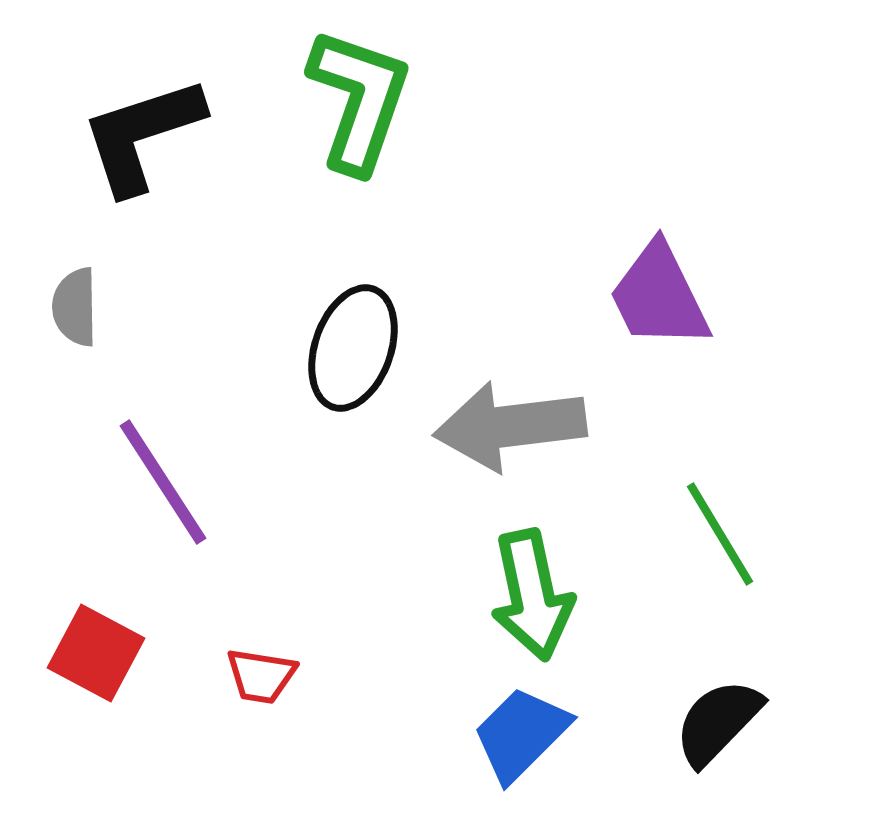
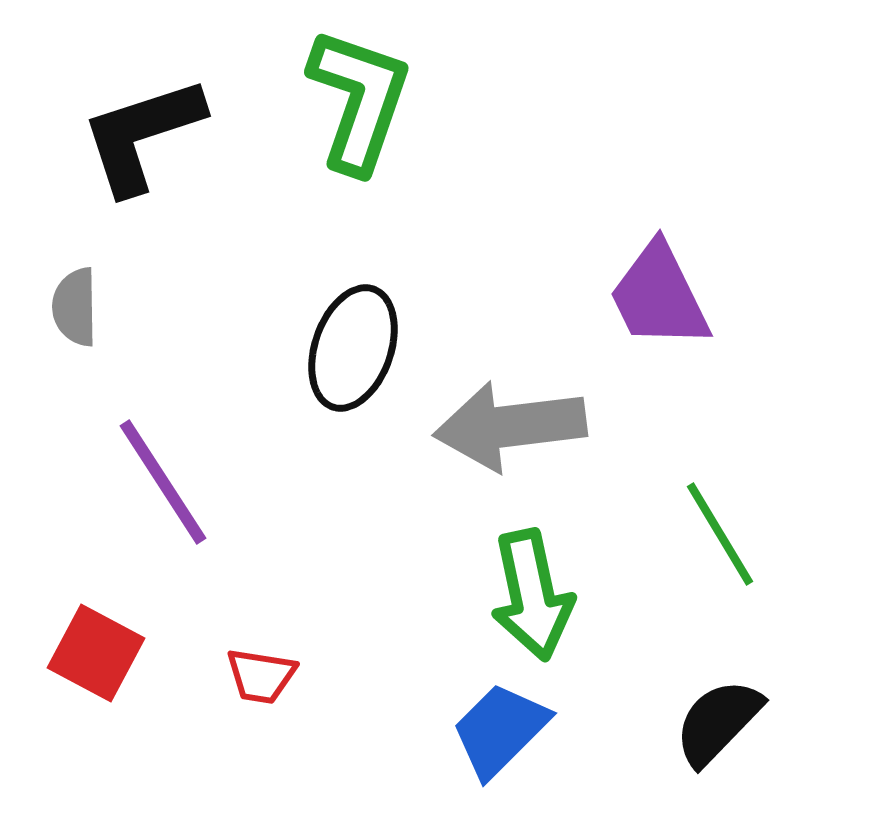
blue trapezoid: moved 21 px left, 4 px up
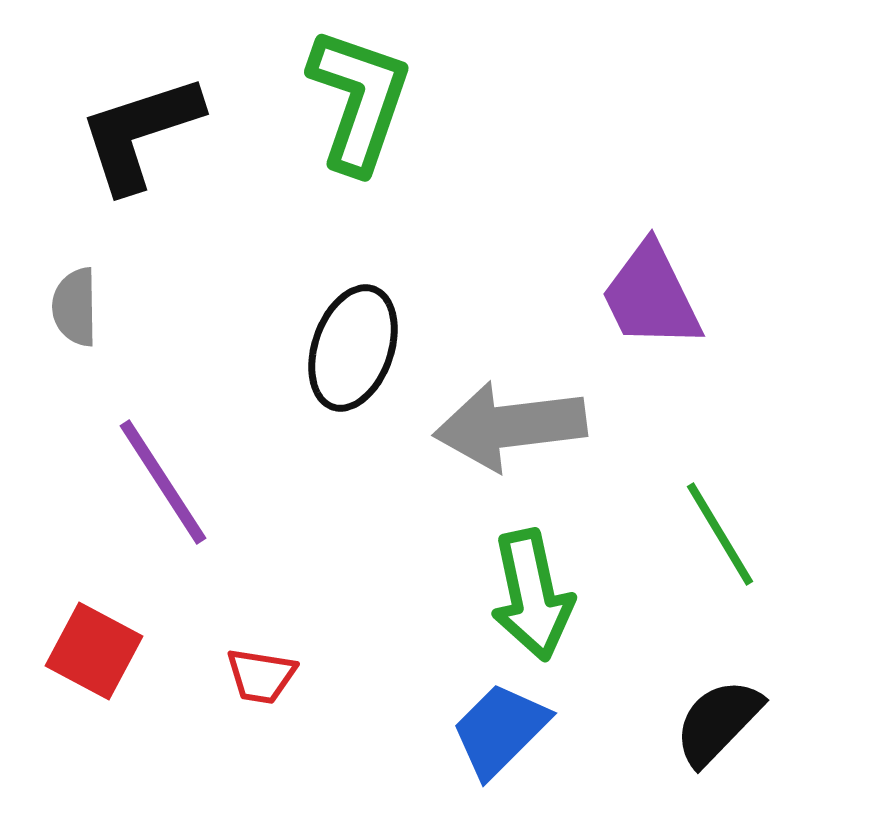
black L-shape: moved 2 px left, 2 px up
purple trapezoid: moved 8 px left
red square: moved 2 px left, 2 px up
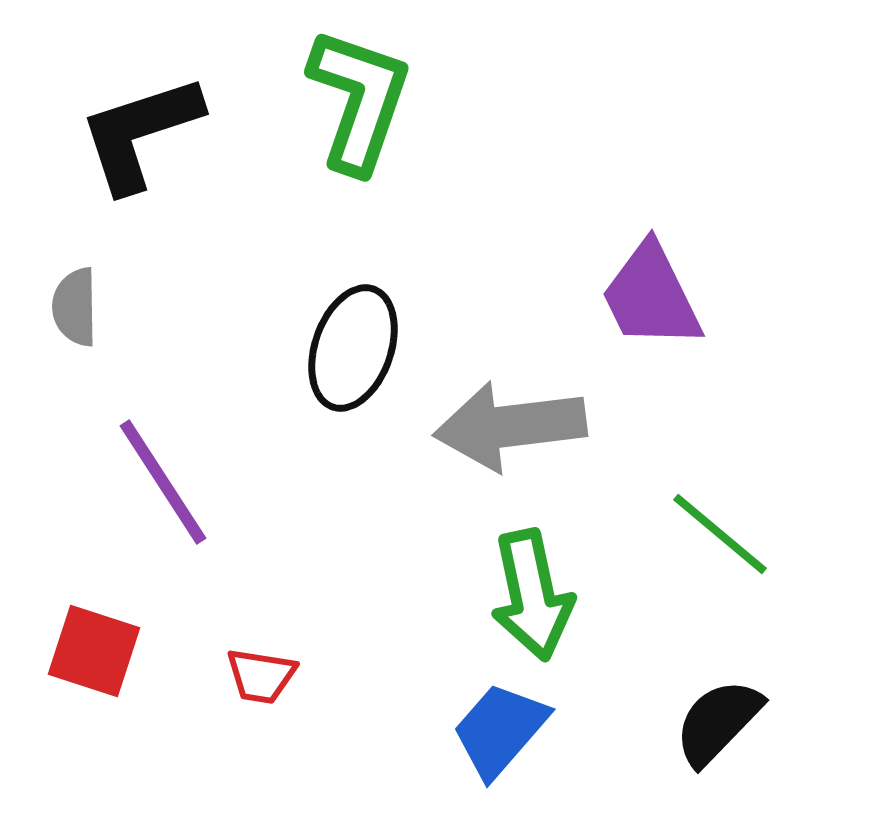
green line: rotated 19 degrees counterclockwise
red square: rotated 10 degrees counterclockwise
blue trapezoid: rotated 4 degrees counterclockwise
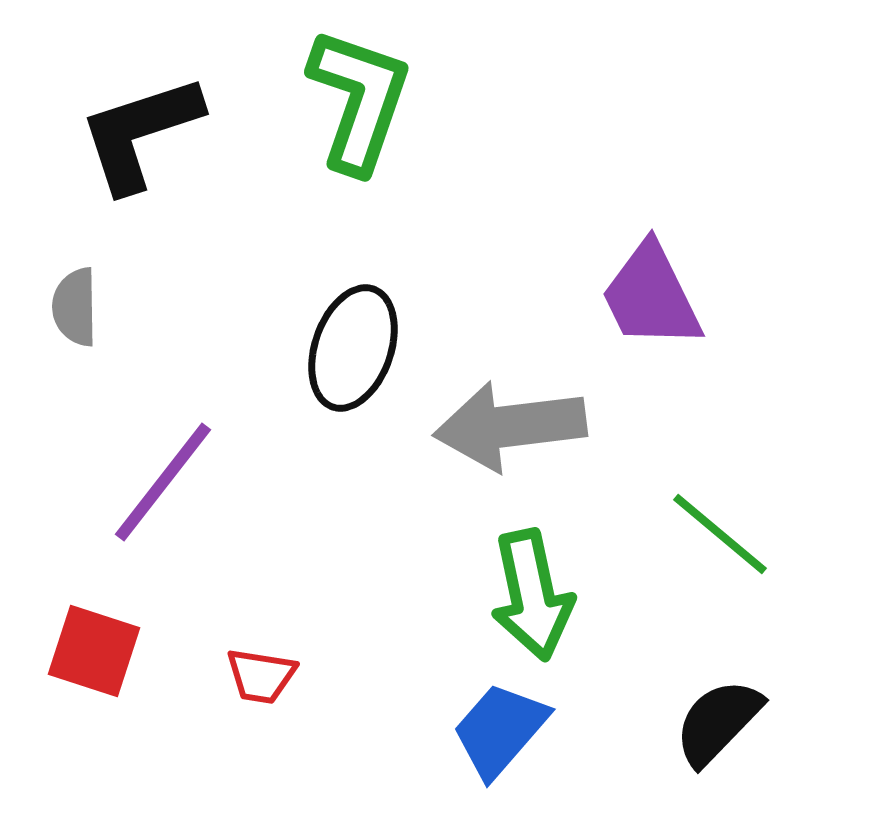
purple line: rotated 71 degrees clockwise
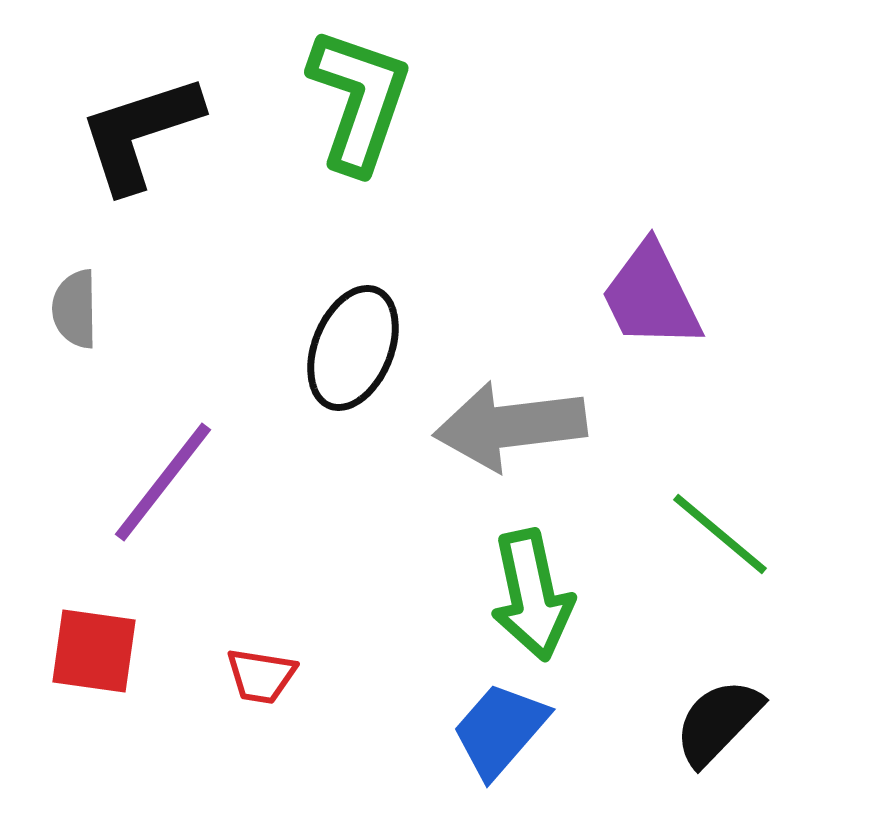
gray semicircle: moved 2 px down
black ellipse: rotated 3 degrees clockwise
red square: rotated 10 degrees counterclockwise
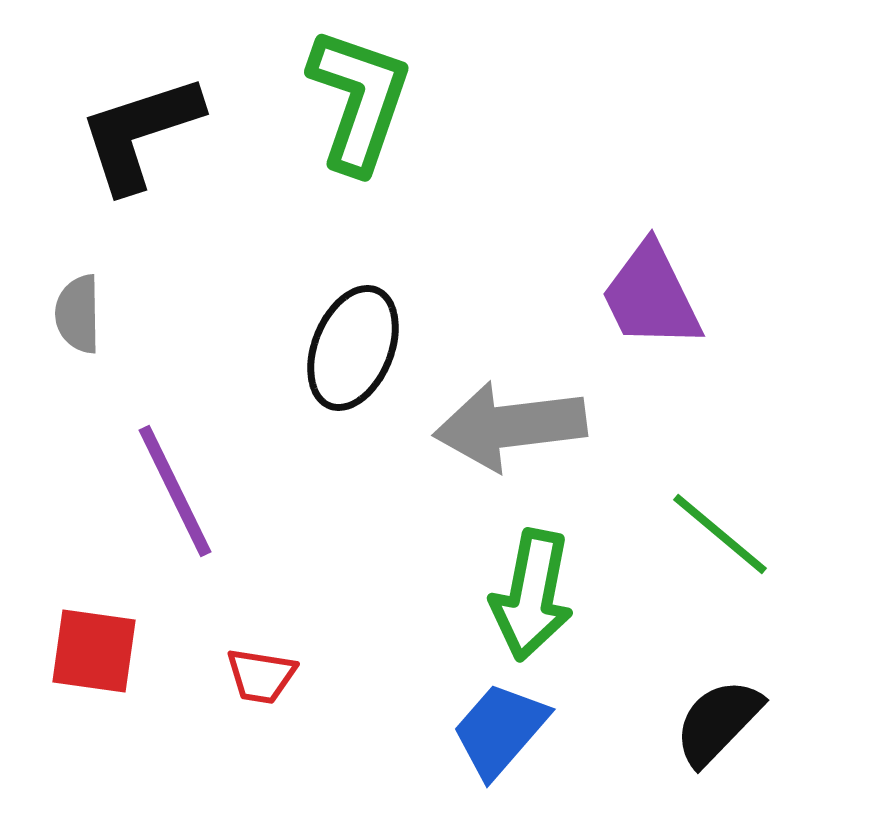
gray semicircle: moved 3 px right, 5 px down
purple line: moved 12 px right, 9 px down; rotated 64 degrees counterclockwise
green arrow: rotated 23 degrees clockwise
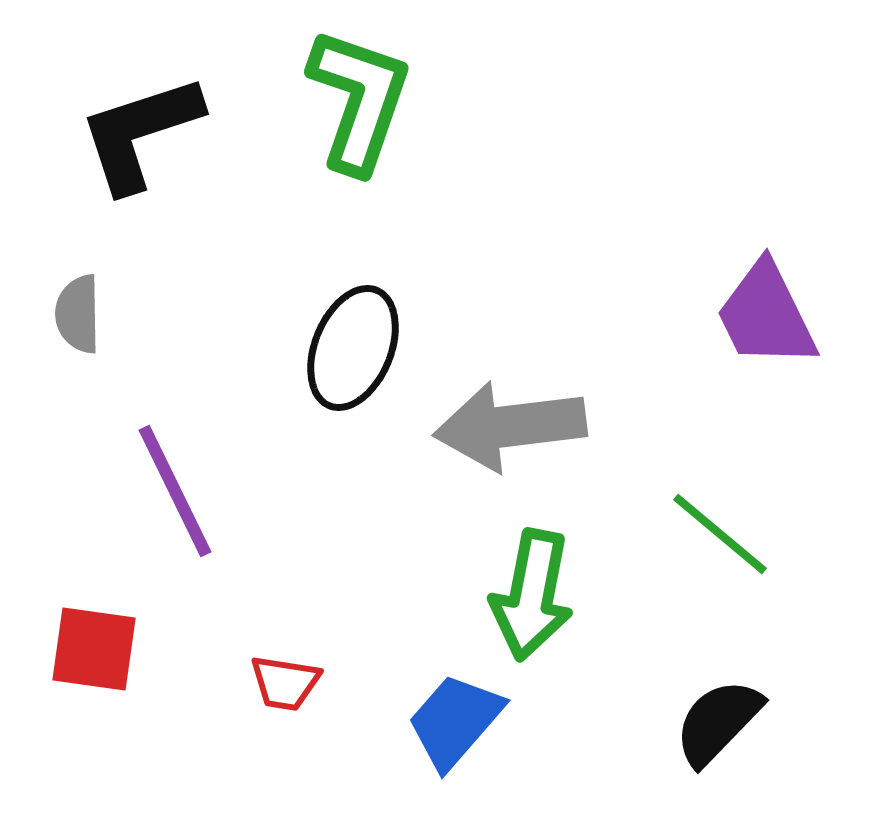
purple trapezoid: moved 115 px right, 19 px down
red square: moved 2 px up
red trapezoid: moved 24 px right, 7 px down
blue trapezoid: moved 45 px left, 9 px up
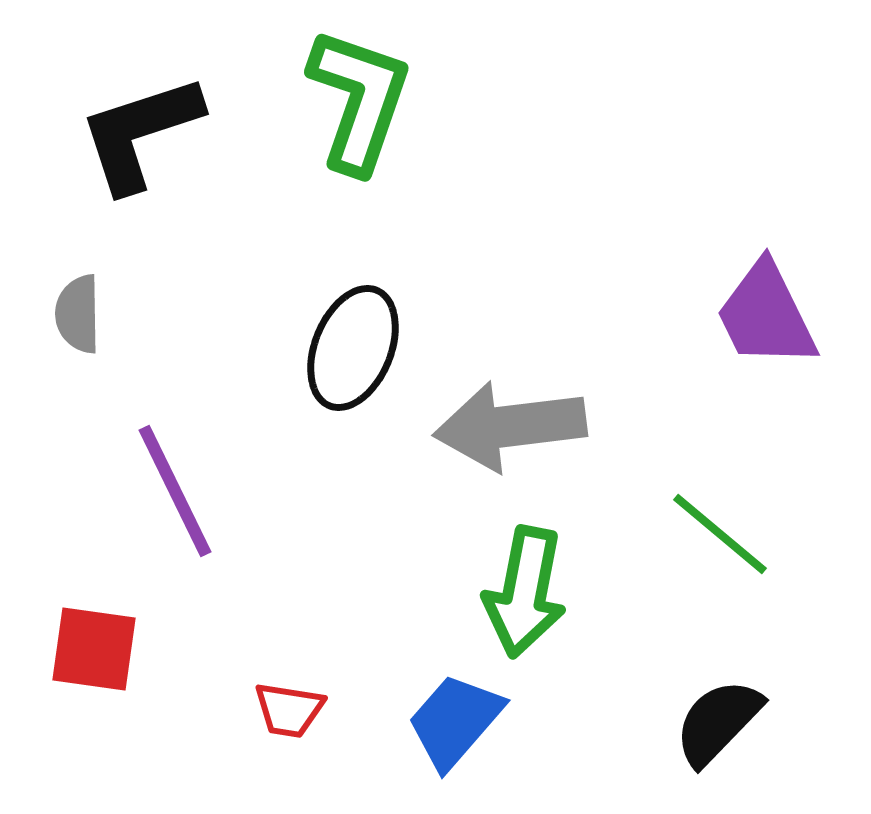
green arrow: moved 7 px left, 3 px up
red trapezoid: moved 4 px right, 27 px down
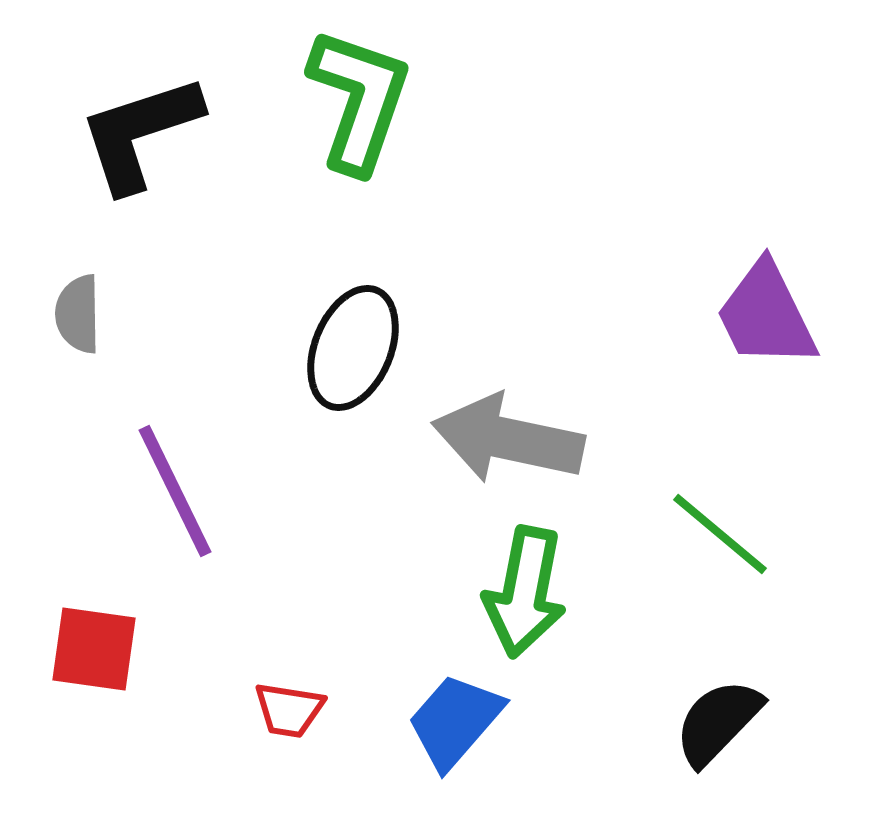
gray arrow: moved 2 px left, 13 px down; rotated 19 degrees clockwise
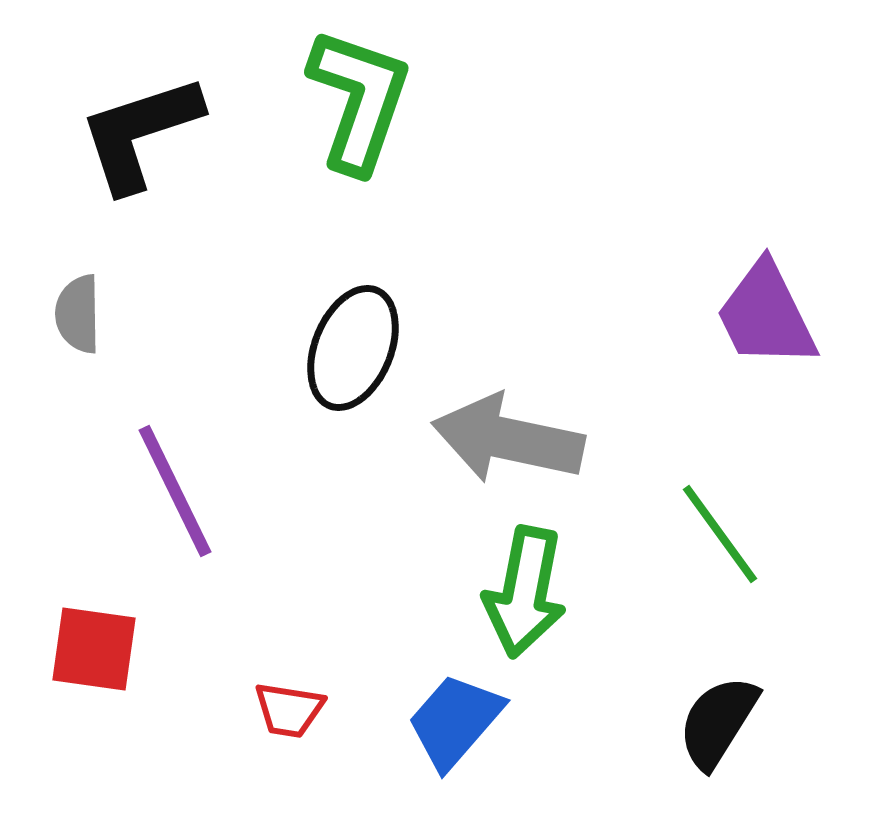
green line: rotated 14 degrees clockwise
black semicircle: rotated 12 degrees counterclockwise
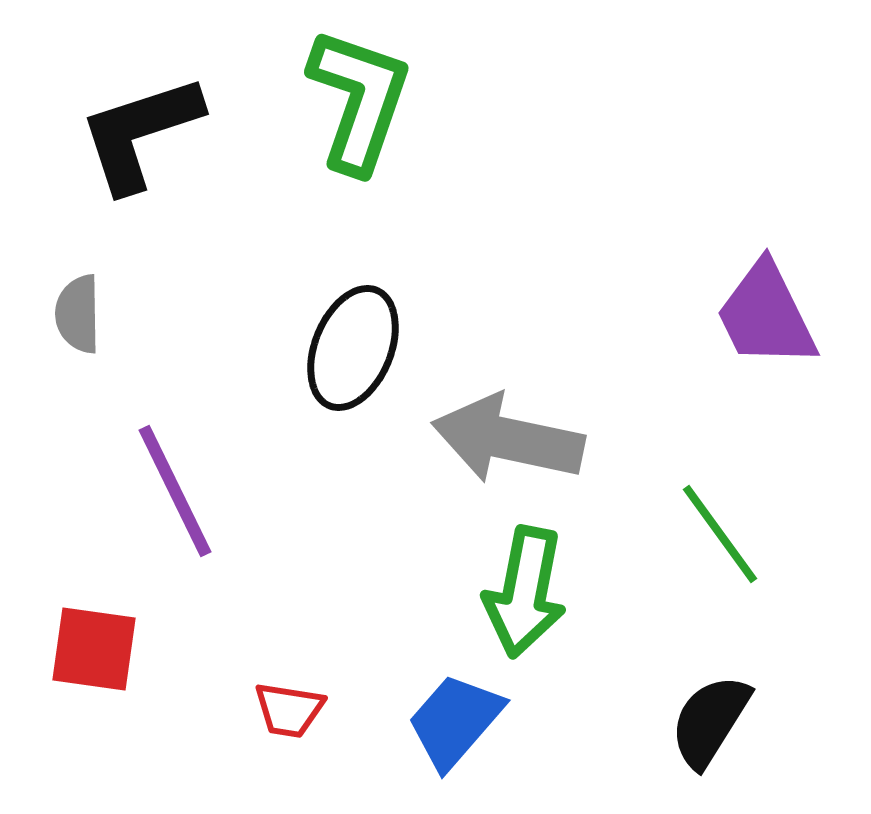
black semicircle: moved 8 px left, 1 px up
